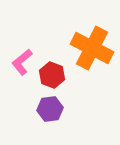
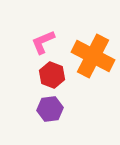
orange cross: moved 1 px right, 8 px down
pink L-shape: moved 21 px right, 20 px up; rotated 16 degrees clockwise
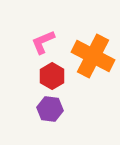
red hexagon: moved 1 px down; rotated 10 degrees clockwise
purple hexagon: rotated 15 degrees clockwise
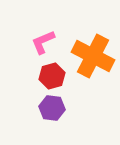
red hexagon: rotated 15 degrees clockwise
purple hexagon: moved 2 px right, 1 px up
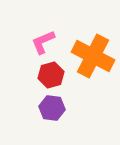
red hexagon: moved 1 px left, 1 px up
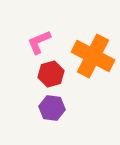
pink L-shape: moved 4 px left
red hexagon: moved 1 px up
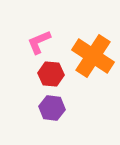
orange cross: rotated 6 degrees clockwise
red hexagon: rotated 20 degrees clockwise
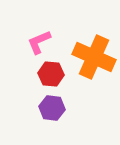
orange cross: moved 1 px right, 1 px down; rotated 9 degrees counterclockwise
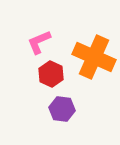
red hexagon: rotated 20 degrees clockwise
purple hexagon: moved 10 px right, 1 px down
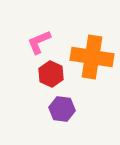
orange cross: moved 2 px left; rotated 15 degrees counterclockwise
